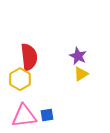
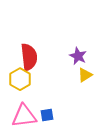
yellow triangle: moved 4 px right, 1 px down
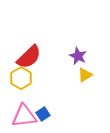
red semicircle: rotated 52 degrees clockwise
yellow hexagon: moved 1 px right, 1 px up
blue square: moved 4 px left, 1 px up; rotated 24 degrees counterclockwise
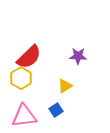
purple star: rotated 24 degrees counterclockwise
yellow triangle: moved 20 px left, 11 px down
blue square: moved 13 px right, 4 px up
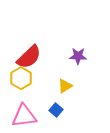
blue square: rotated 16 degrees counterclockwise
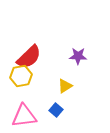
yellow hexagon: moved 2 px up; rotated 20 degrees clockwise
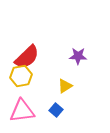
red semicircle: moved 2 px left
pink triangle: moved 2 px left, 5 px up
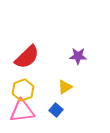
yellow hexagon: moved 2 px right, 14 px down; rotated 10 degrees counterclockwise
yellow triangle: moved 1 px down
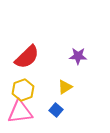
pink triangle: moved 2 px left, 1 px down
